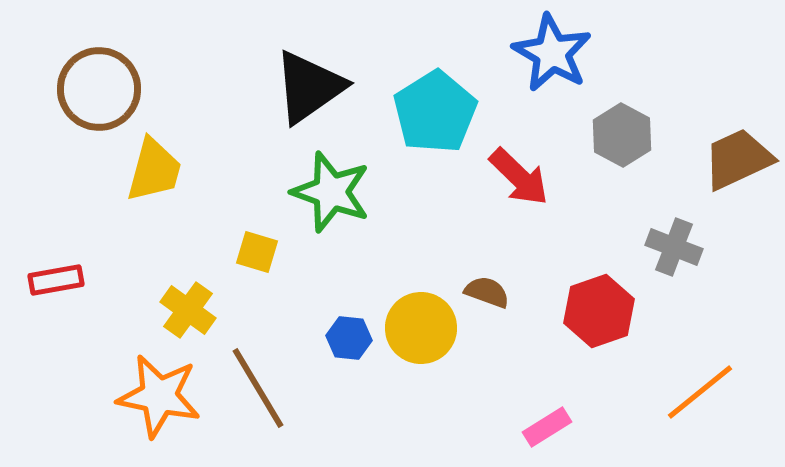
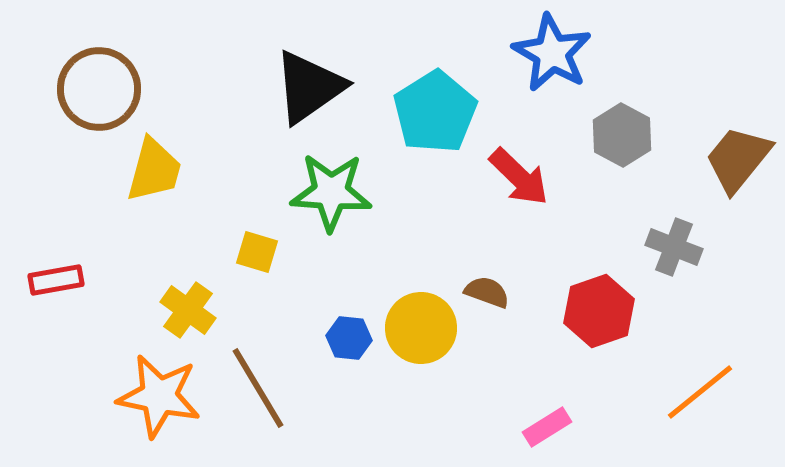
brown trapezoid: rotated 26 degrees counterclockwise
green star: rotated 16 degrees counterclockwise
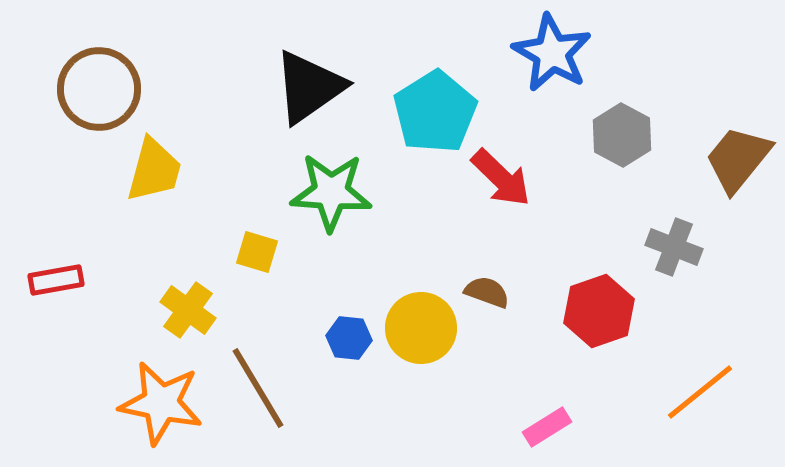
red arrow: moved 18 px left, 1 px down
orange star: moved 2 px right, 7 px down
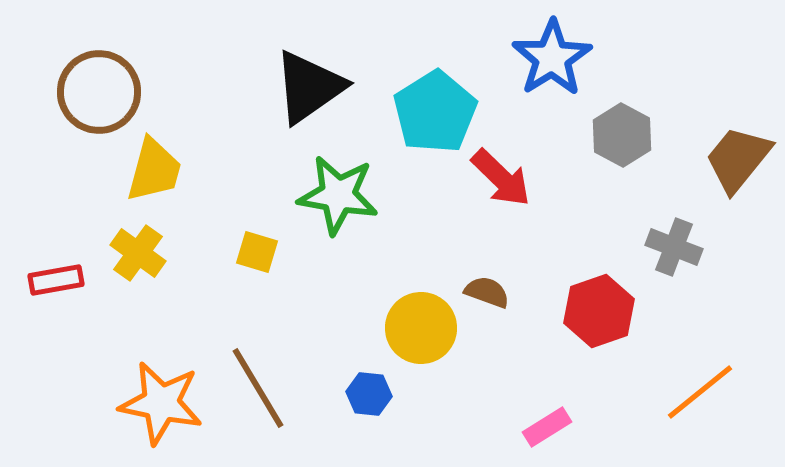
blue star: moved 5 px down; rotated 10 degrees clockwise
brown circle: moved 3 px down
green star: moved 7 px right, 3 px down; rotated 6 degrees clockwise
yellow cross: moved 50 px left, 57 px up
blue hexagon: moved 20 px right, 56 px down
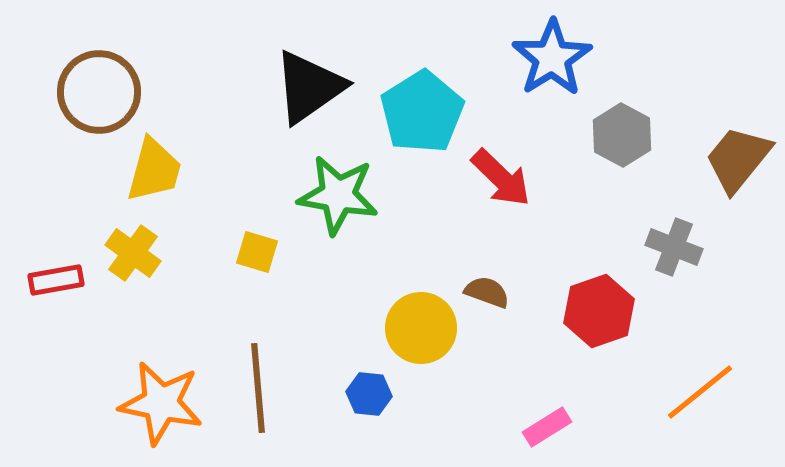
cyan pentagon: moved 13 px left
yellow cross: moved 5 px left
brown line: rotated 26 degrees clockwise
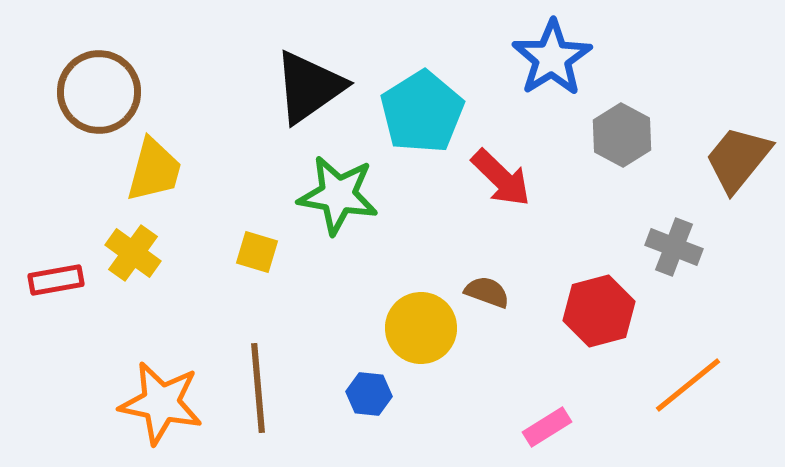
red hexagon: rotated 4 degrees clockwise
orange line: moved 12 px left, 7 px up
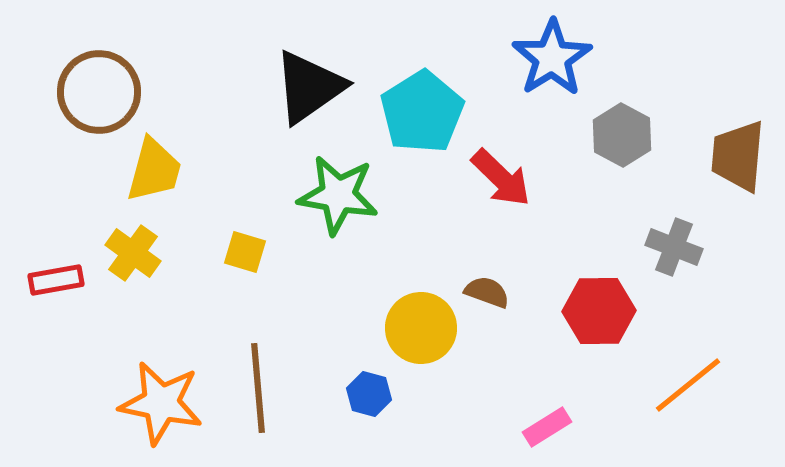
brown trapezoid: moved 3 px up; rotated 34 degrees counterclockwise
yellow square: moved 12 px left
red hexagon: rotated 14 degrees clockwise
blue hexagon: rotated 9 degrees clockwise
